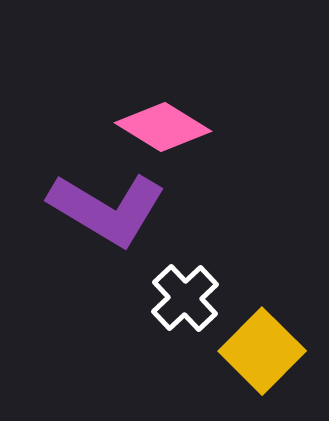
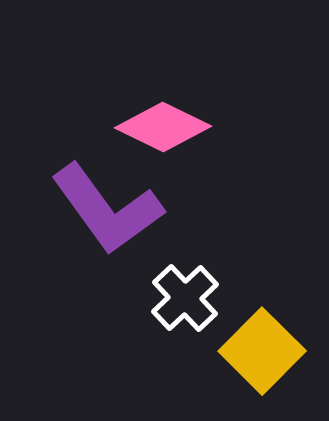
pink diamond: rotated 6 degrees counterclockwise
purple L-shape: rotated 23 degrees clockwise
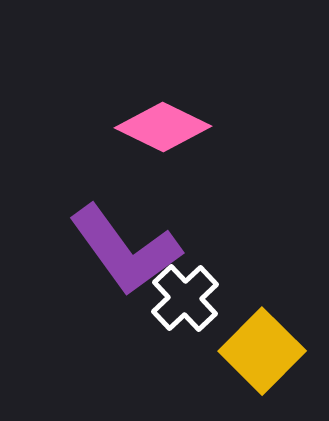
purple L-shape: moved 18 px right, 41 px down
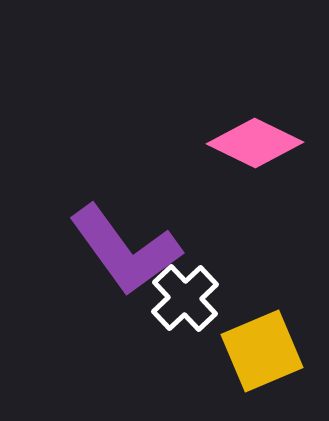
pink diamond: moved 92 px right, 16 px down
yellow square: rotated 22 degrees clockwise
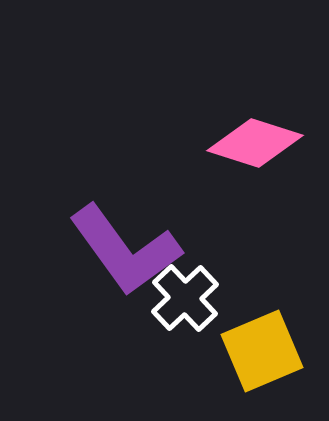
pink diamond: rotated 8 degrees counterclockwise
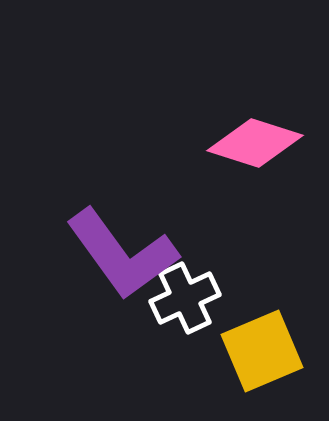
purple L-shape: moved 3 px left, 4 px down
white cross: rotated 18 degrees clockwise
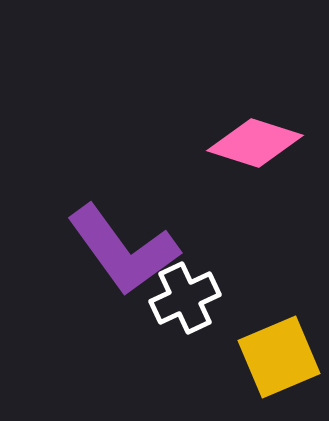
purple L-shape: moved 1 px right, 4 px up
yellow square: moved 17 px right, 6 px down
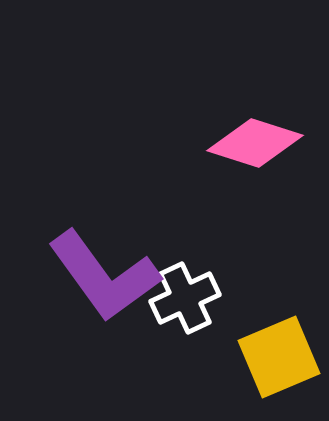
purple L-shape: moved 19 px left, 26 px down
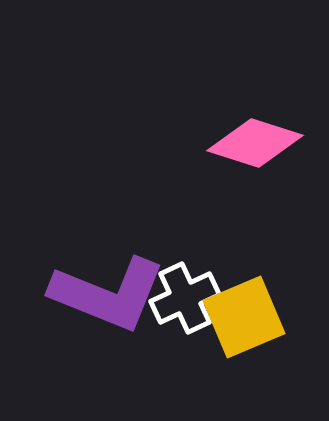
purple L-shape: moved 4 px right, 18 px down; rotated 32 degrees counterclockwise
yellow square: moved 35 px left, 40 px up
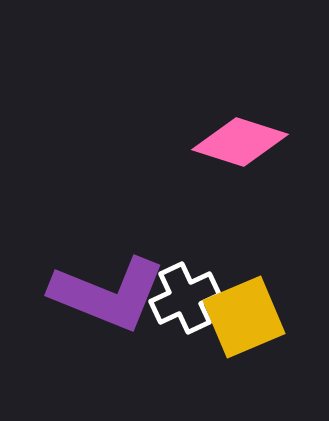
pink diamond: moved 15 px left, 1 px up
